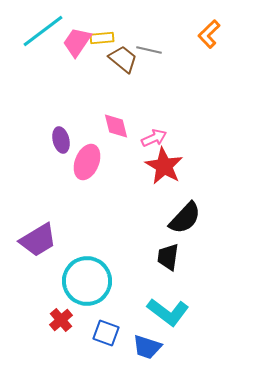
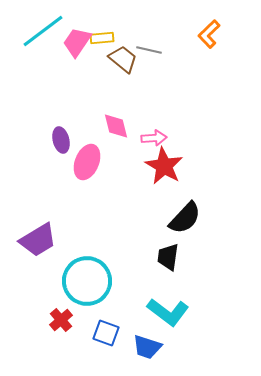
pink arrow: rotated 20 degrees clockwise
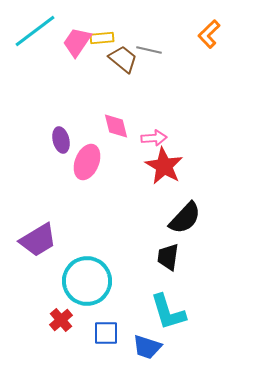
cyan line: moved 8 px left
cyan L-shape: rotated 36 degrees clockwise
blue square: rotated 20 degrees counterclockwise
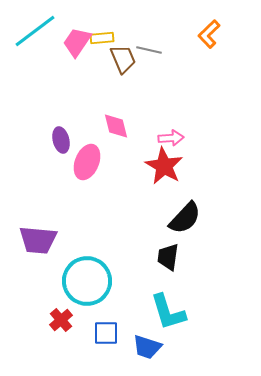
brown trapezoid: rotated 28 degrees clockwise
pink arrow: moved 17 px right
purple trapezoid: rotated 36 degrees clockwise
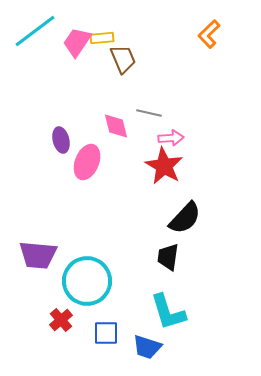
gray line: moved 63 px down
purple trapezoid: moved 15 px down
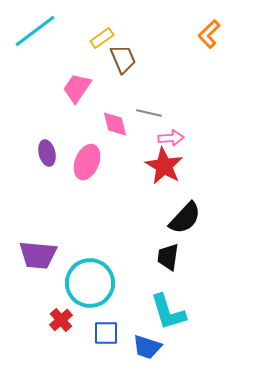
yellow rectangle: rotated 30 degrees counterclockwise
pink trapezoid: moved 46 px down
pink diamond: moved 1 px left, 2 px up
purple ellipse: moved 14 px left, 13 px down
cyan circle: moved 3 px right, 2 px down
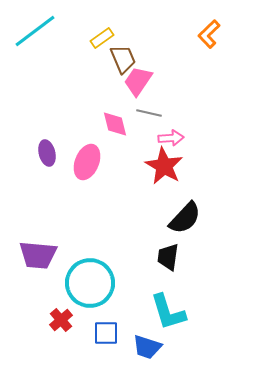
pink trapezoid: moved 61 px right, 7 px up
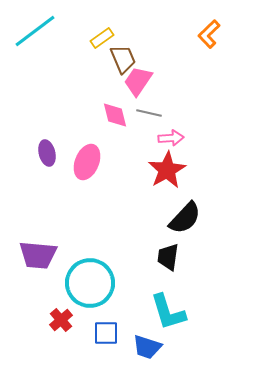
pink diamond: moved 9 px up
red star: moved 3 px right, 4 px down; rotated 12 degrees clockwise
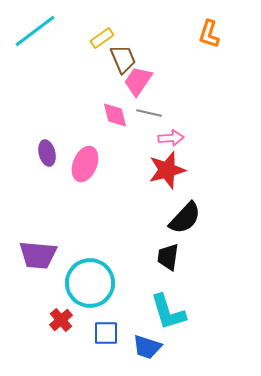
orange L-shape: rotated 28 degrees counterclockwise
pink ellipse: moved 2 px left, 2 px down
red star: rotated 15 degrees clockwise
